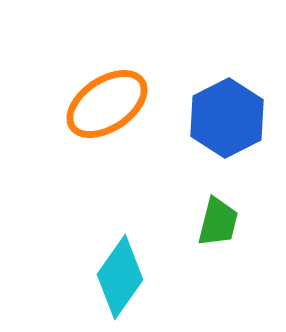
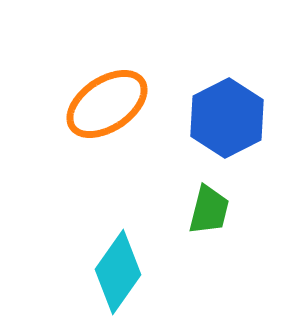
green trapezoid: moved 9 px left, 12 px up
cyan diamond: moved 2 px left, 5 px up
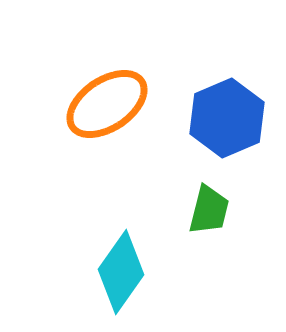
blue hexagon: rotated 4 degrees clockwise
cyan diamond: moved 3 px right
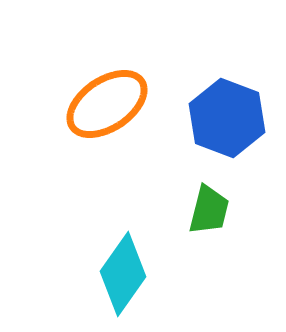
blue hexagon: rotated 16 degrees counterclockwise
cyan diamond: moved 2 px right, 2 px down
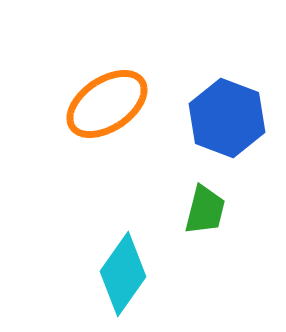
green trapezoid: moved 4 px left
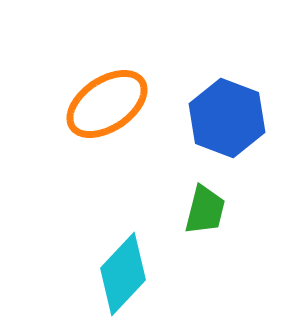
cyan diamond: rotated 8 degrees clockwise
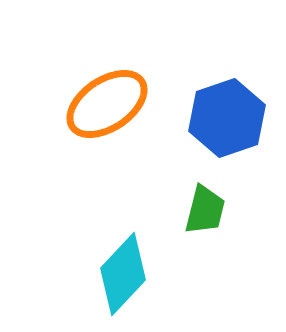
blue hexagon: rotated 20 degrees clockwise
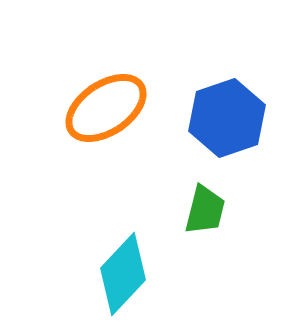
orange ellipse: moved 1 px left, 4 px down
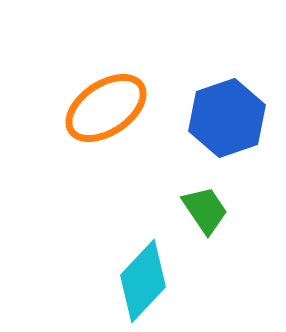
green trapezoid: rotated 48 degrees counterclockwise
cyan diamond: moved 20 px right, 7 px down
